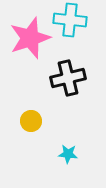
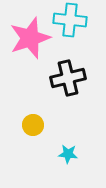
yellow circle: moved 2 px right, 4 px down
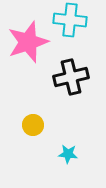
pink star: moved 2 px left, 4 px down
black cross: moved 3 px right, 1 px up
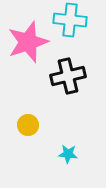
black cross: moved 3 px left, 1 px up
yellow circle: moved 5 px left
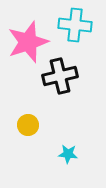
cyan cross: moved 5 px right, 5 px down
black cross: moved 8 px left
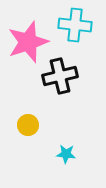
cyan star: moved 2 px left
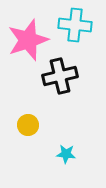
pink star: moved 2 px up
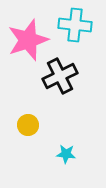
black cross: rotated 12 degrees counterclockwise
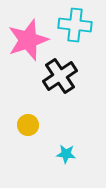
black cross: rotated 8 degrees counterclockwise
